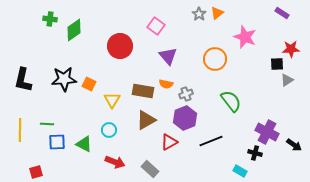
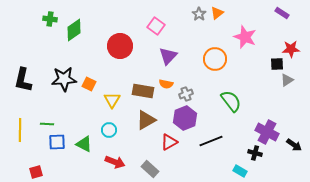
purple triangle: rotated 24 degrees clockwise
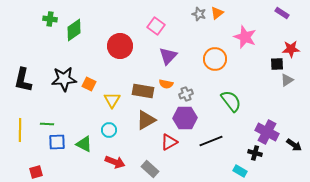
gray star: rotated 16 degrees counterclockwise
purple hexagon: rotated 20 degrees clockwise
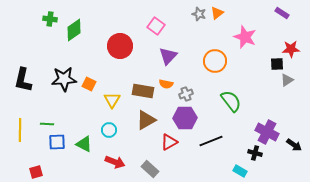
orange circle: moved 2 px down
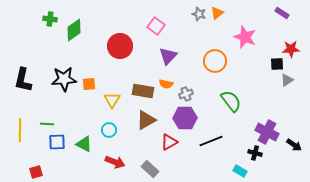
orange square: rotated 32 degrees counterclockwise
